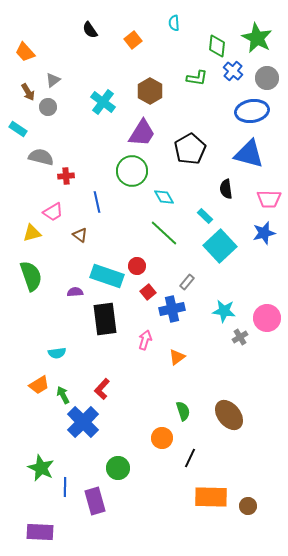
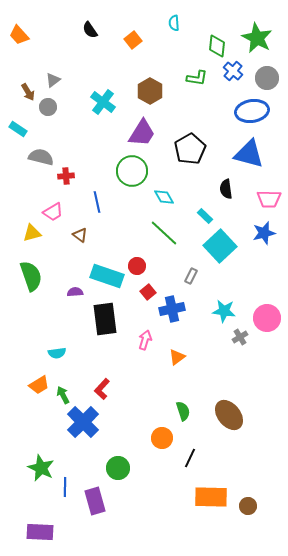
orange trapezoid at (25, 52): moved 6 px left, 17 px up
gray rectangle at (187, 282): moved 4 px right, 6 px up; rotated 14 degrees counterclockwise
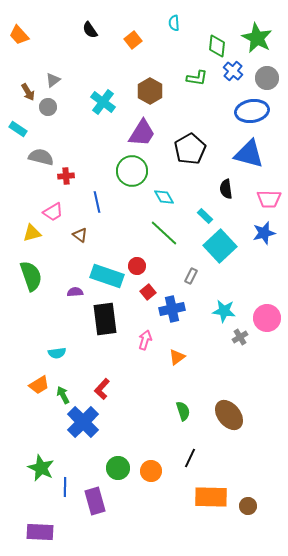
orange circle at (162, 438): moved 11 px left, 33 px down
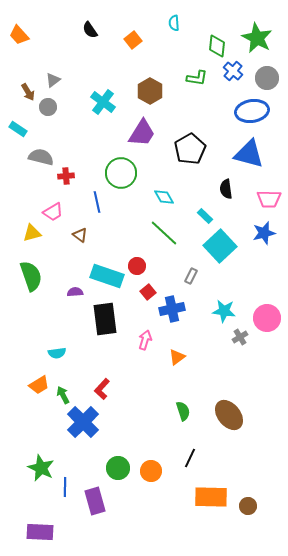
green circle at (132, 171): moved 11 px left, 2 px down
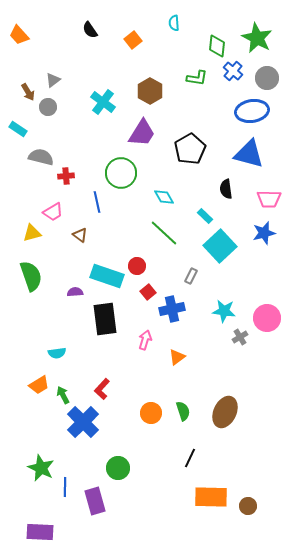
brown ellipse at (229, 415): moved 4 px left, 3 px up; rotated 64 degrees clockwise
orange circle at (151, 471): moved 58 px up
